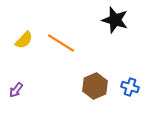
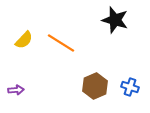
purple arrow: rotated 133 degrees counterclockwise
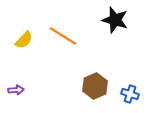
orange line: moved 2 px right, 7 px up
blue cross: moved 7 px down
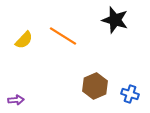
purple arrow: moved 10 px down
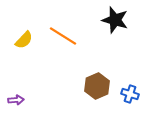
brown hexagon: moved 2 px right
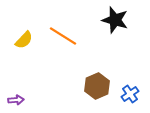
blue cross: rotated 36 degrees clockwise
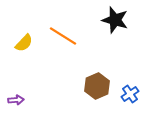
yellow semicircle: moved 3 px down
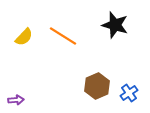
black star: moved 5 px down
yellow semicircle: moved 6 px up
blue cross: moved 1 px left, 1 px up
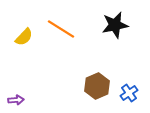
black star: rotated 28 degrees counterclockwise
orange line: moved 2 px left, 7 px up
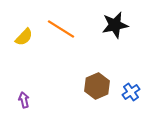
blue cross: moved 2 px right, 1 px up
purple arrow: moved 8 px right; rotated 98 degrees counterclockwise
